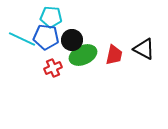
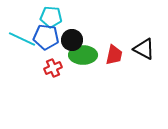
green ellipse: rotated 24 degrees clockwise
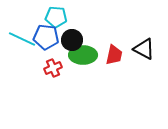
cyan pentagon: moved 5 px right
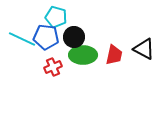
cyan pentagon: rotated 10 degrees clockwise
black circle: moved 2 px right, 3 px up
red cross: moved 1 px up
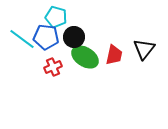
cyan line: rotated 12 degrees clockwise
black triangle: rotated 40 degrees clockwise
green ellipse: moved 2 px right, 2 px down; rotated 32 degrees clockwise
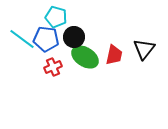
blue pentagon: moved 2 px down
